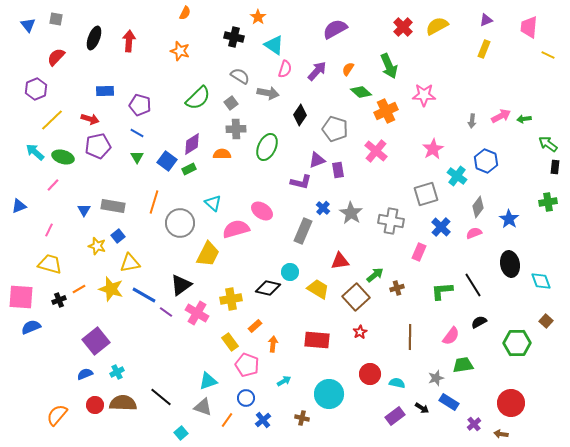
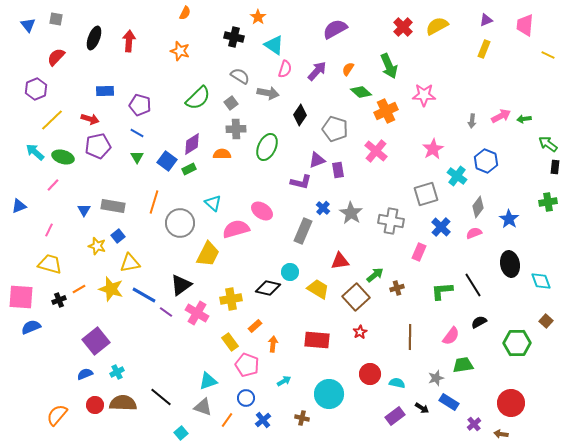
pink trapezoid at (529, 27): moved 4 px left, 2 px up
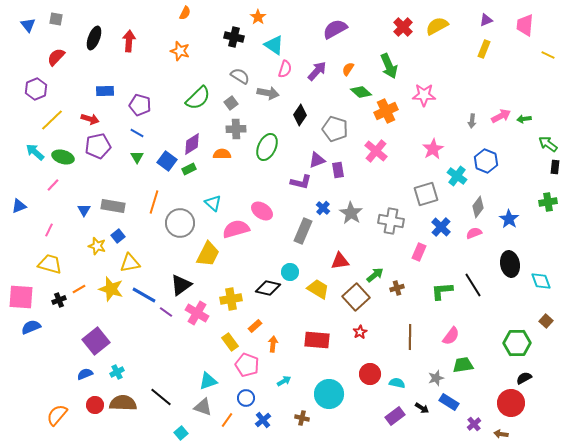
black semicircle at (479, 322): moved 45 px right, 56 px down
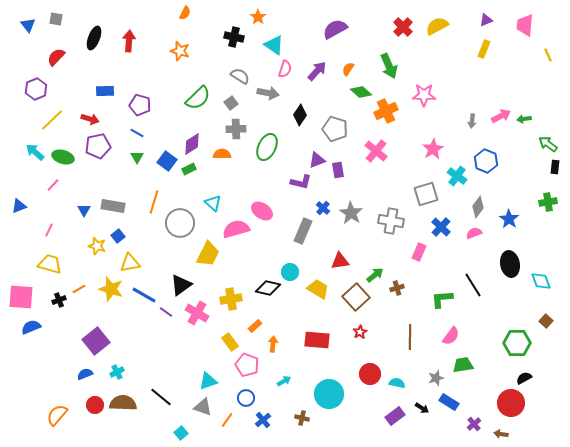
yellow line at (548, 55): rotated 40 degrees clockwise
green L-shape at (442, 291): moved 8 px down
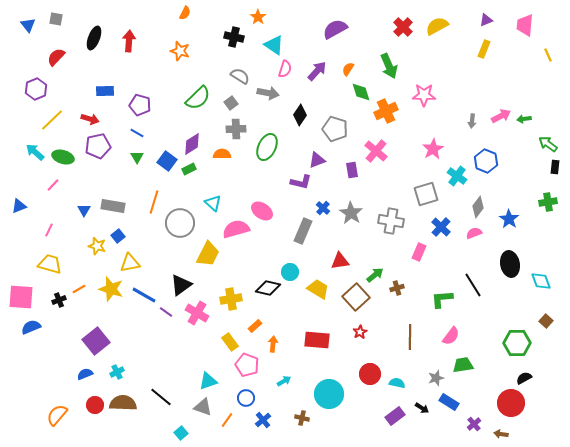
green diamond at (361, 92): rotated 30 degrees clockwise
purple rectangle at (338, 170): moved 14 px right
